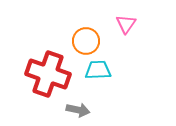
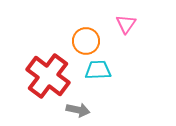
red cross: moved 2 px down; rotated 18 degrees clockwise
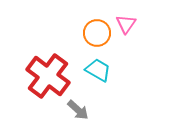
orange circle: moved 11 px right, 8 px up
cyan trapezoid: rotated 32 degrees clockwise
gray arrow: rotated 30 degrees clockwise
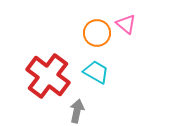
pink triangle: rotated 25 degrees counterclockwise
cyan trapezoid: moved 2 px left, 2 px down
gray arrow: moved 1 px left, 1 px down; rotated 120 degrees counterclockwise
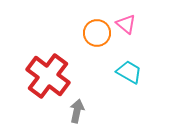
cyan trapezoid: moved 33 px right
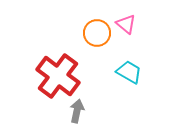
red cross: moved 10 px right
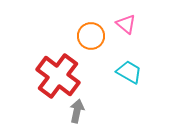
orange circle: moved 6 px left, 3 px down
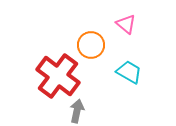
orange circle: moved 9 px down
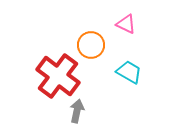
pink triangle: rotated 15 degrees counterclockwise
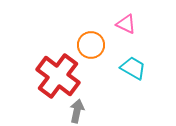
cyan trapezoid: moved 4 px right, 4 px up
